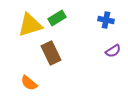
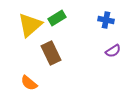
yellow triangle: rotated 24 degrees counterclockwise
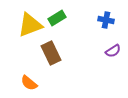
yellow triangle: rotated 20 degrees clockwise
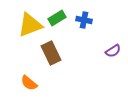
blue cross: moved 22 px left
